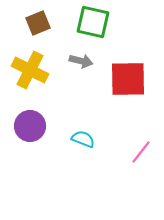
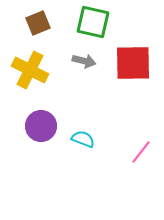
gray arrow: moved 3 px right
red square: moved 5 px right, 16 px up
purple circle: moved 11 px right
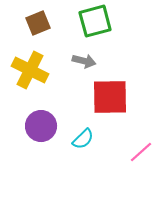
green square: moved 2 px right, 1 px up; rotated 28 degrees counterclockwise
red square: moved 23 px left, 34 px down
cyan semicircle: rotated 115 degrees clockwise
pink line: rotated 10 degrees clockwise
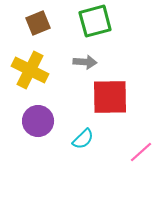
gray arrow: moved 1 px right, 1 px down; rotated 10 degrees counterclockwise
purple circle: moved 3 px left, 5 px up
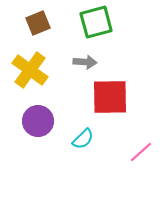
green square: moved 1 px right, 1 px down
yellow cross: rotated 9 degrees clockwise
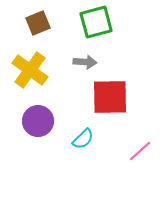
pink line: moved 1 px left, 1 px up
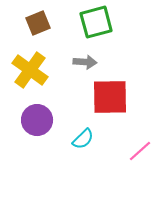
purple circle: moved 1 px left, 1 px up
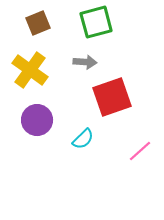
red square: moved 2 px right; rotated 18 degrees counterclockwise
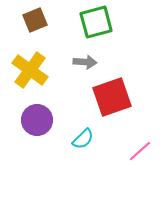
brown square: moved 3 px left, 3 px up
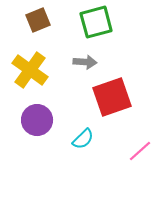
brown square: moved 3 px right
